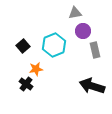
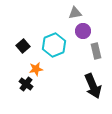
gray rectangle: moved 1 px right, 1 px down
black arrow: moved 1 px right; rotated 130 degrees counterclockwise
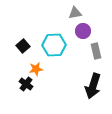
cyan hexagon: rotated 20 degrees clockwise
black arrow: rotated 40 degrees clockwise
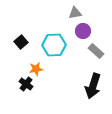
black square: moved 2 px left, 4 px up
gray rectangle: rotated 35 degrees counterclockwise
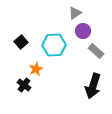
gray triangle: rotated 24 degrees counterclockwise
orange star: rotated 16 degrees counterclockwise
black cross: moved 2 px left, 1 px down
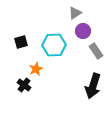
black square: rotated 24 degrees clockwise
gray rectangle: rotated 14 degrees clockwise
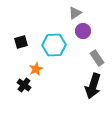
gray rectangle: moved 1 px right, 7 px down
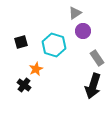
cyan hexagon: rotated 20 degrees clockwise
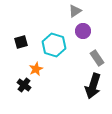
gray triangle: moved 2 px up
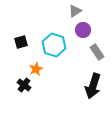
purple circle: moved 1 px up
gray rectangle: moved 6 px up
